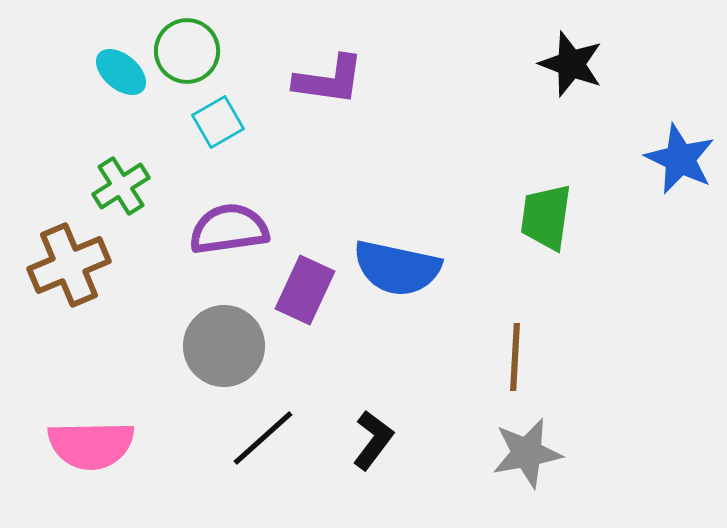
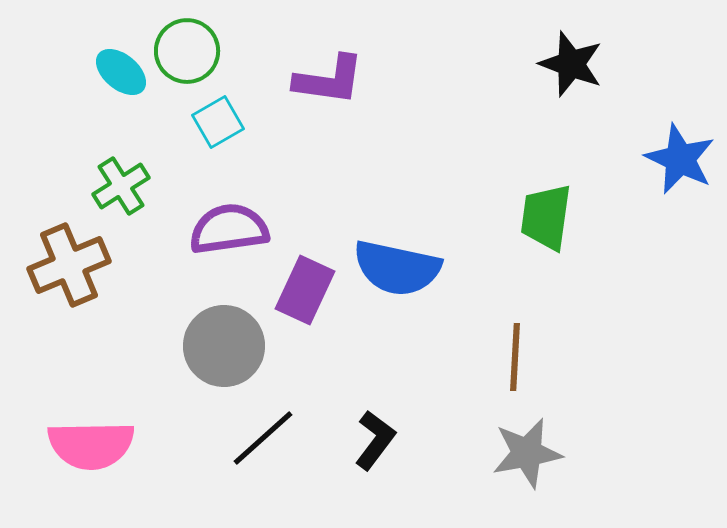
black L-shape: moved 2 px right
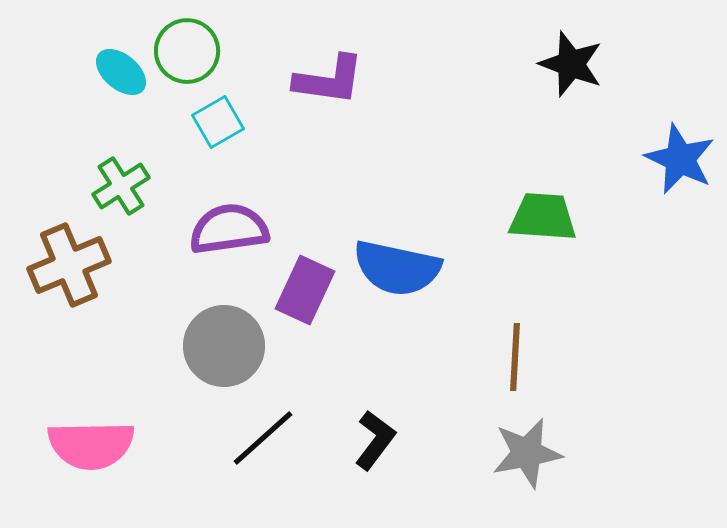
green trapezoid: moved 3 px left; rotated 86 degrees clockwise
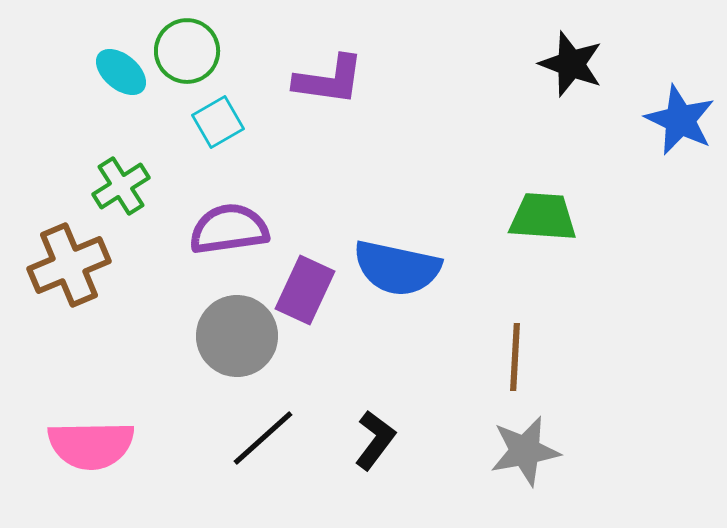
blue star: moved 39 px up
gray circle: moved 13 px right, 10 px up
gray star: moved 2 px left, 2 px up
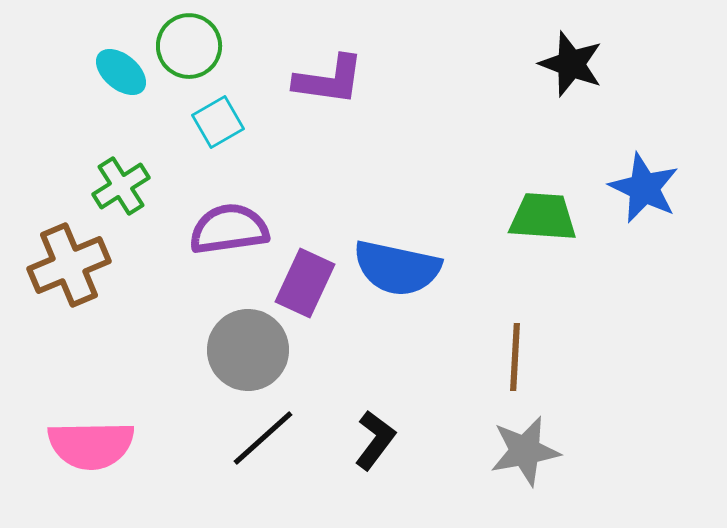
green circle: moved 2 px right, 5 px up
blue star: moved 36 px left, 68 px down
purple rectangle: moved 7 px up
gray circle: moved 11 px right, 14 px down
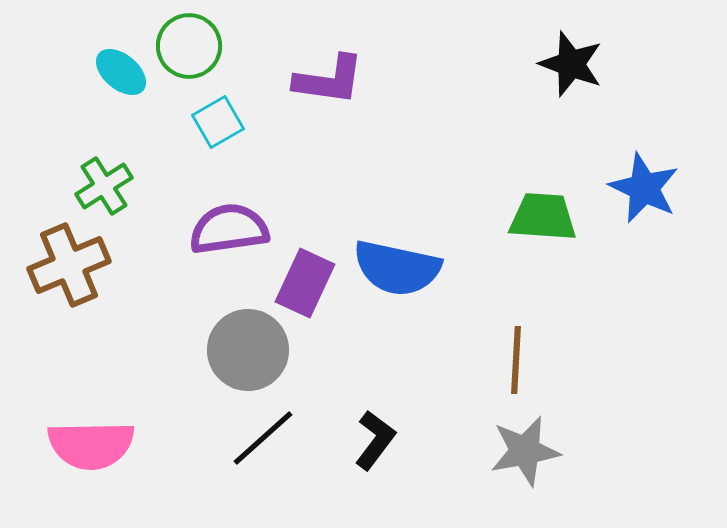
green cross: moved 17 px left
brown line: moved 1 px right, 3 px down
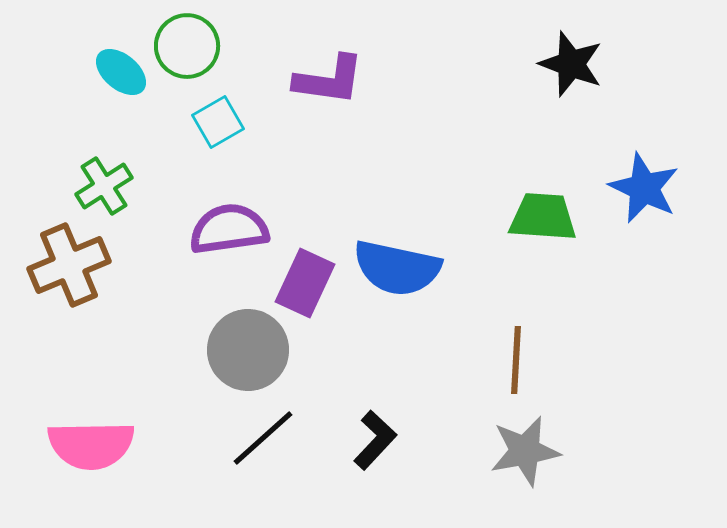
green circle: moved 2 px left
black L-shape: rotated 6 degrees clockwise
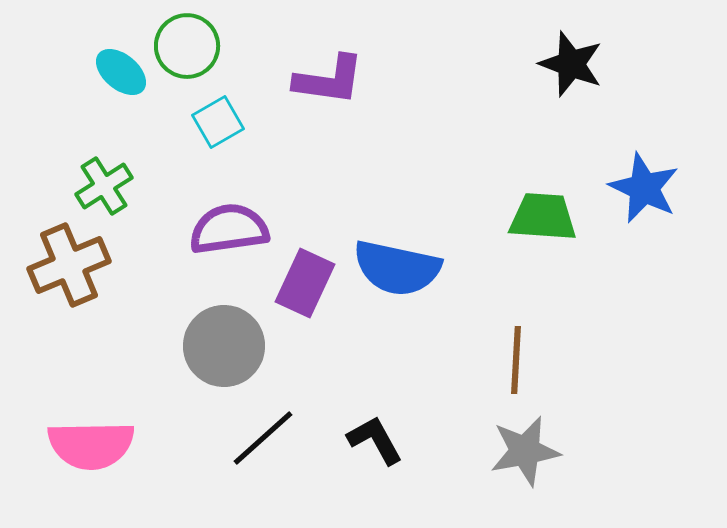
gray circle: moved 24 px left, 4 px up
black L-shape: rotated 72 degrees counterclockwise
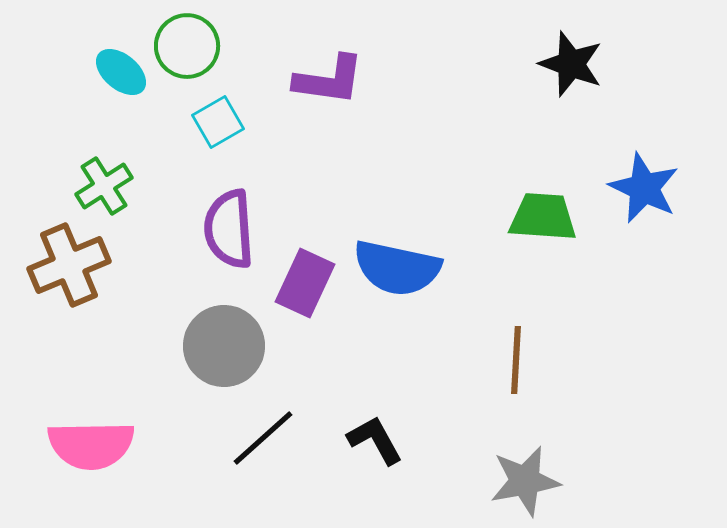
purple semicircle: rotated 86 degrees counterclockwise
gray star: moved 30 px down
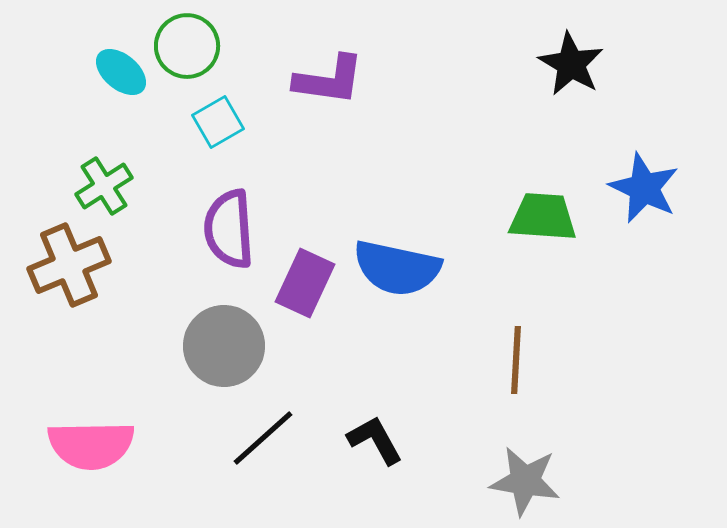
black star: rotated 10 degrees clockwise
gray star: rotated 20 degrees clockwise
